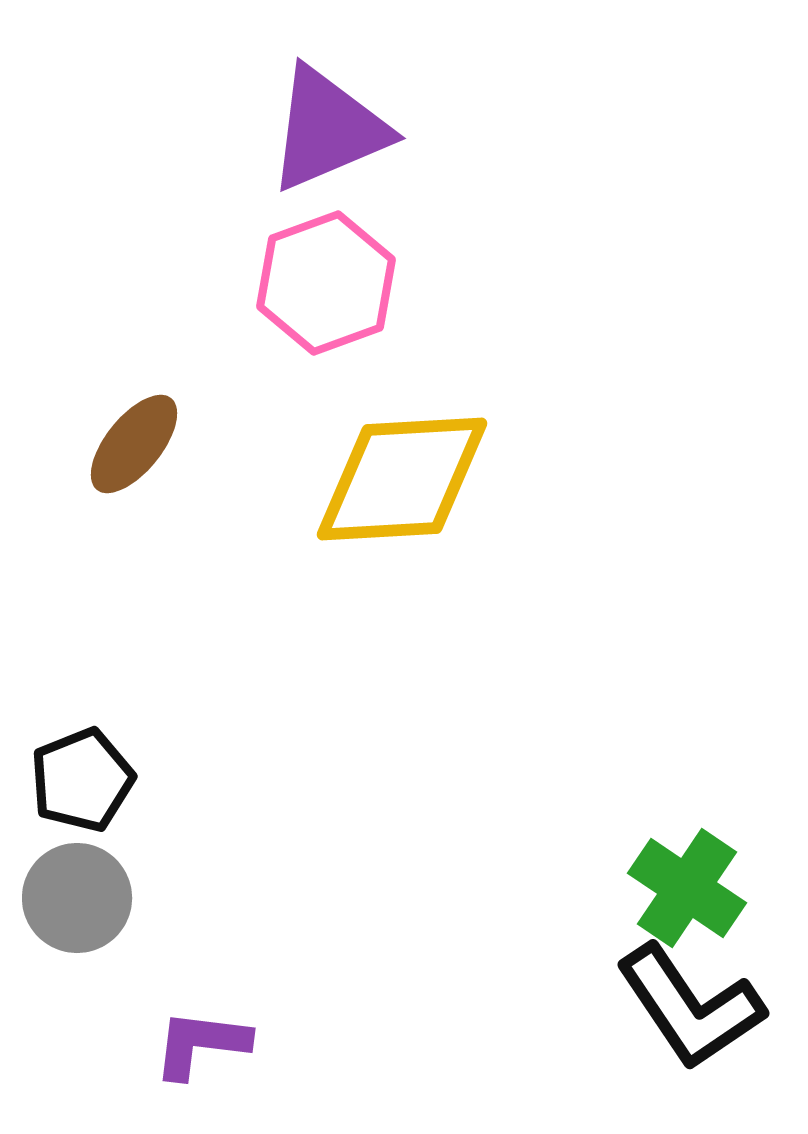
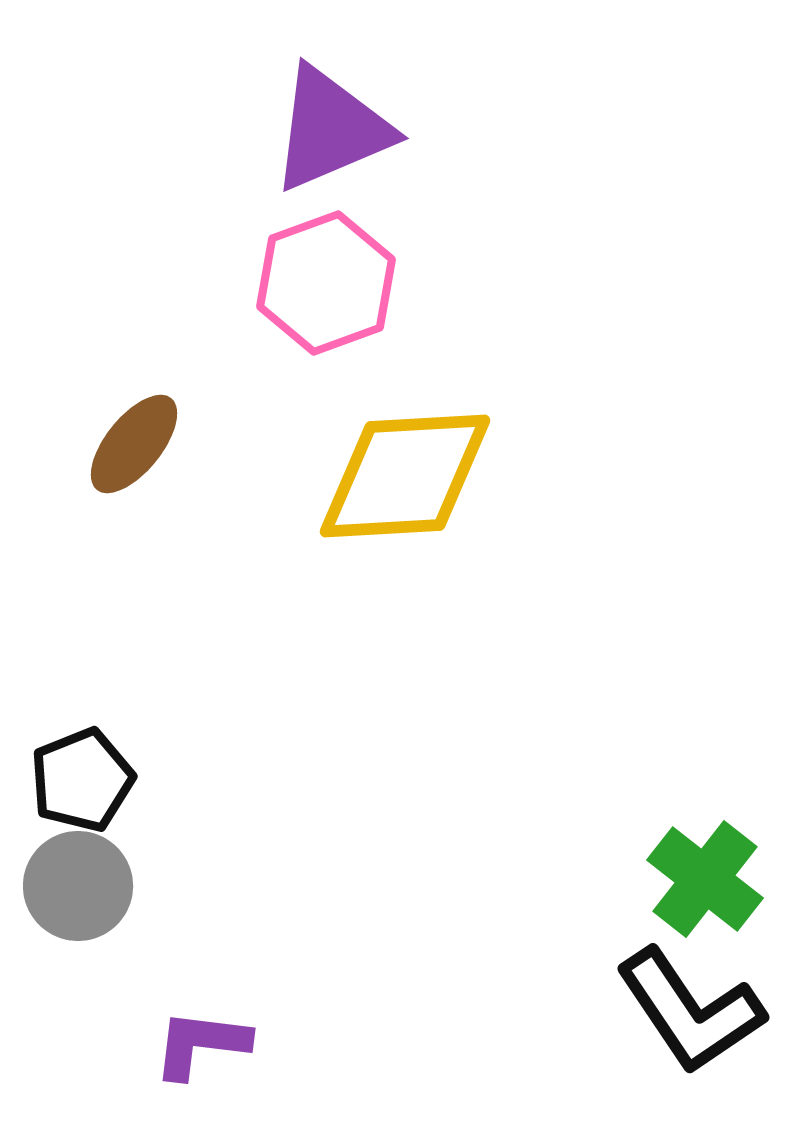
purple triangle: moved 3 px right
yellow diamond: moved 3 px right, 3 px up
green cross: moved 18 px right, 9 px up; rotated 4 degrees clockwise
gray circle: moved 1 px right, 12 px up
black L-shape: moved 4 px down
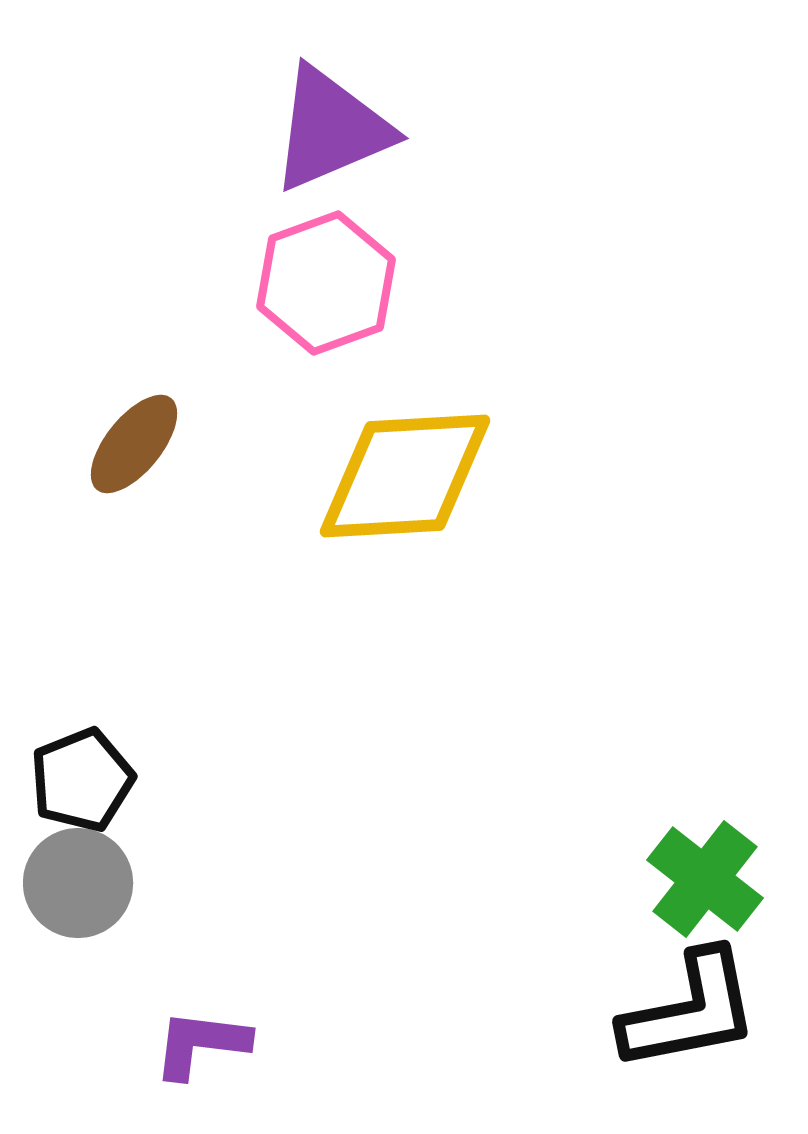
gray circle: moved 3 px up
black L-shape: rotated 67 degrees counterclockwise
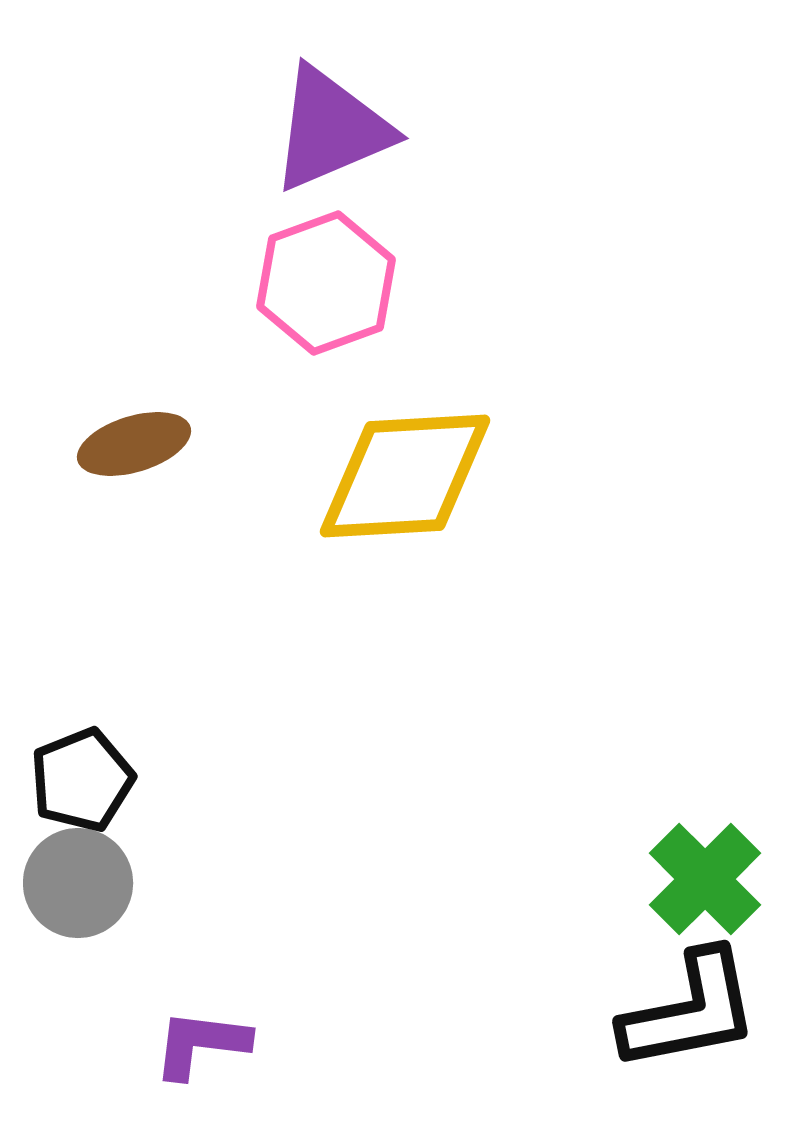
brown ellipse: rotated 34 degrees clockwise
green cross: rotated 7 degrees clockwise
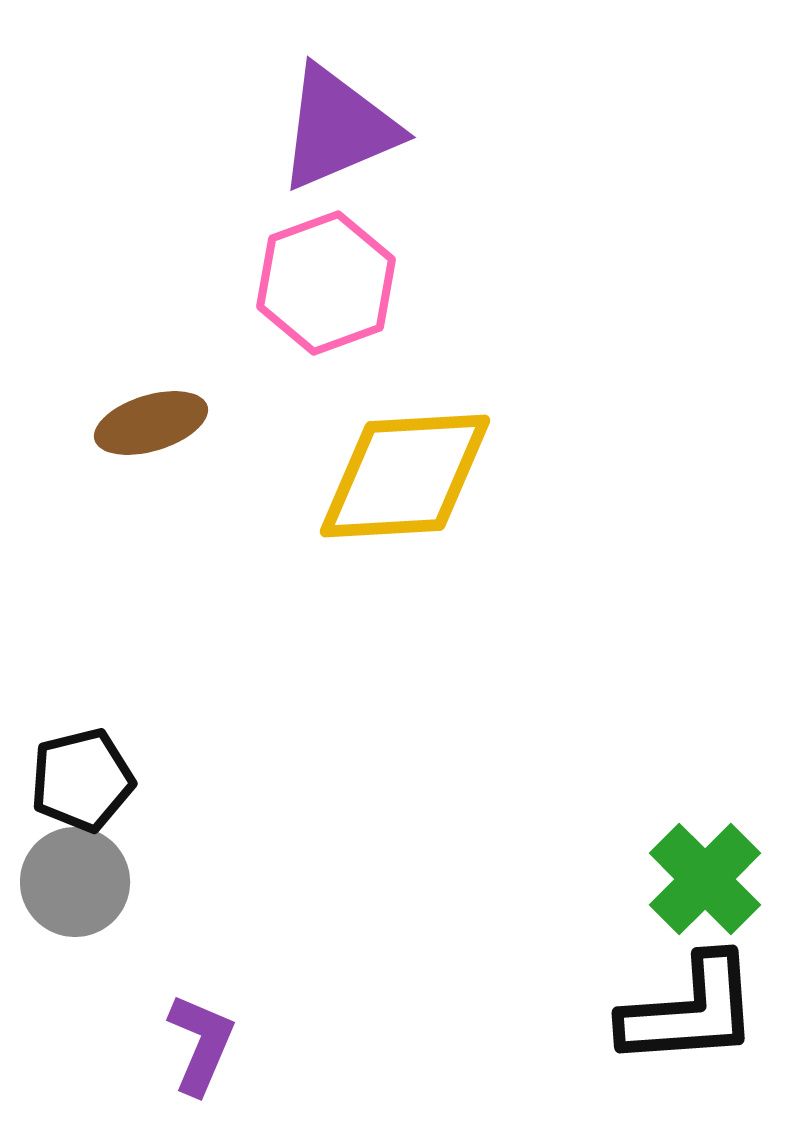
purple triangle: moved 7 px right, 1 px up
brown ellipse: moved 17 px right, 21 px up
black pentagon: rotated 8 degrees clockwise
gray circle: moved 3 px left, 1 px up
black L-shape: rotated 7 degrees clockwise
purple L-shape: rotated 106 degrees clockwise
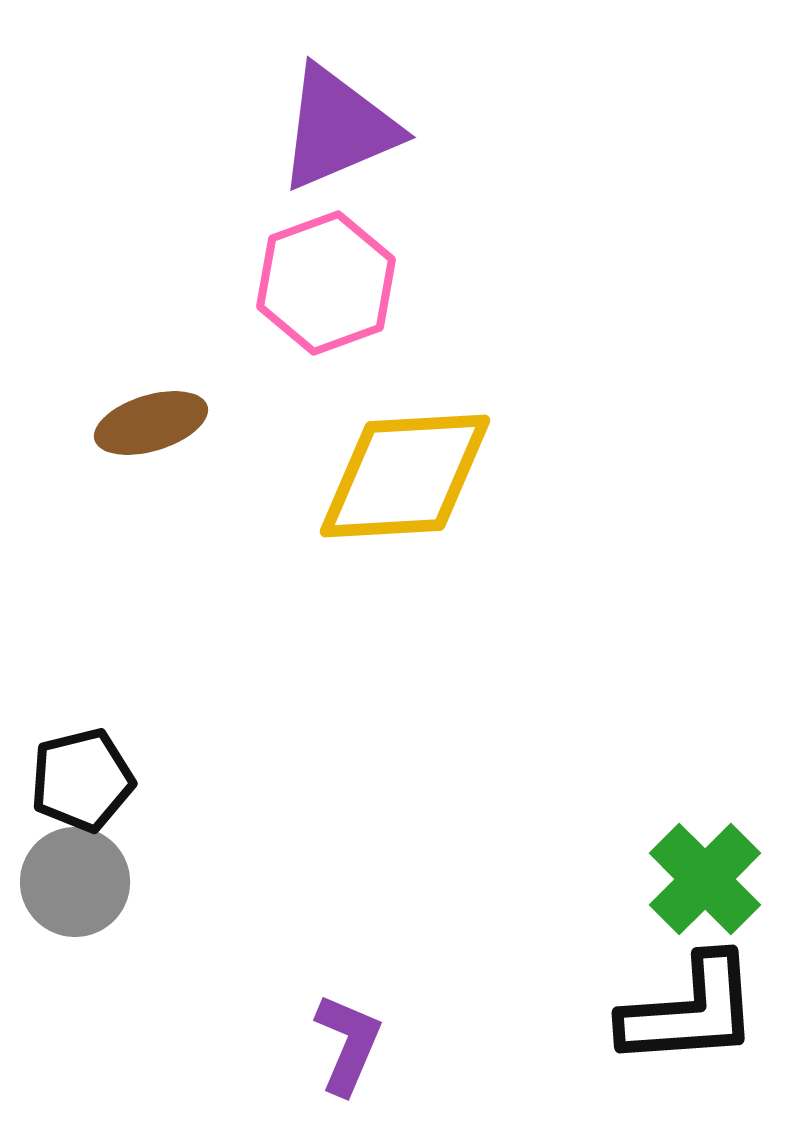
purple L-shape: moved 147 px right
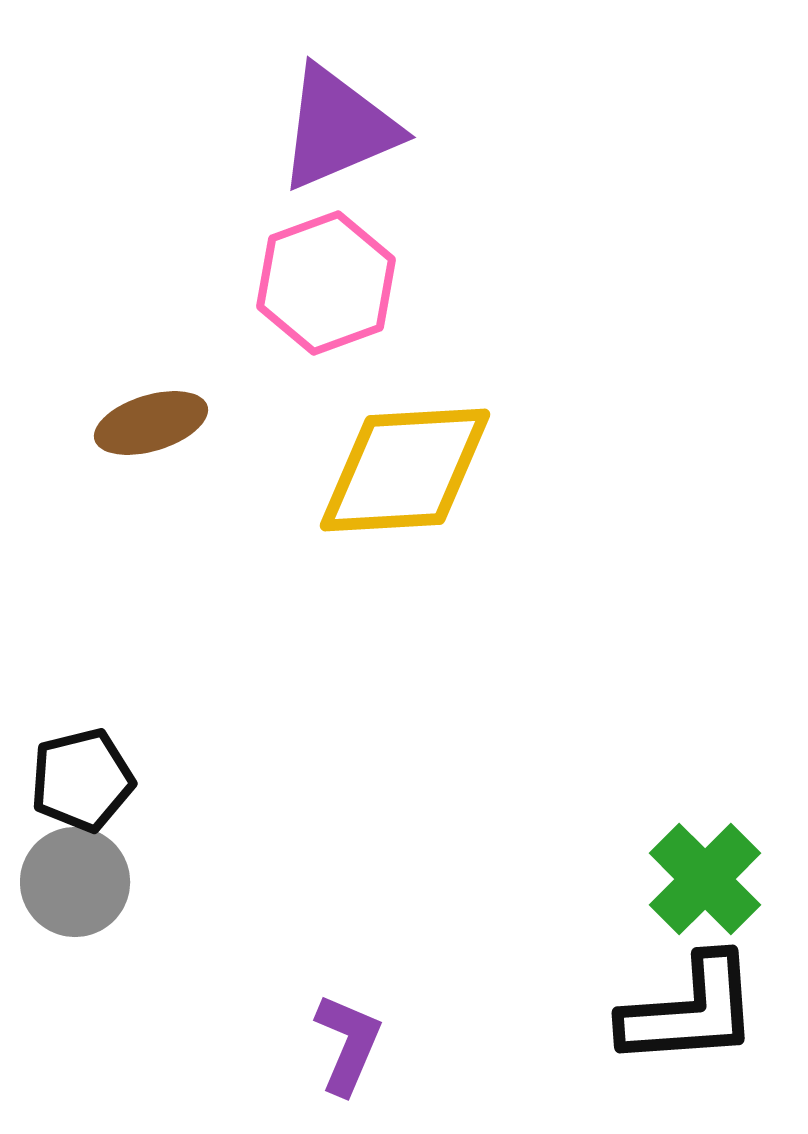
yellow diamond: moved 6 px up
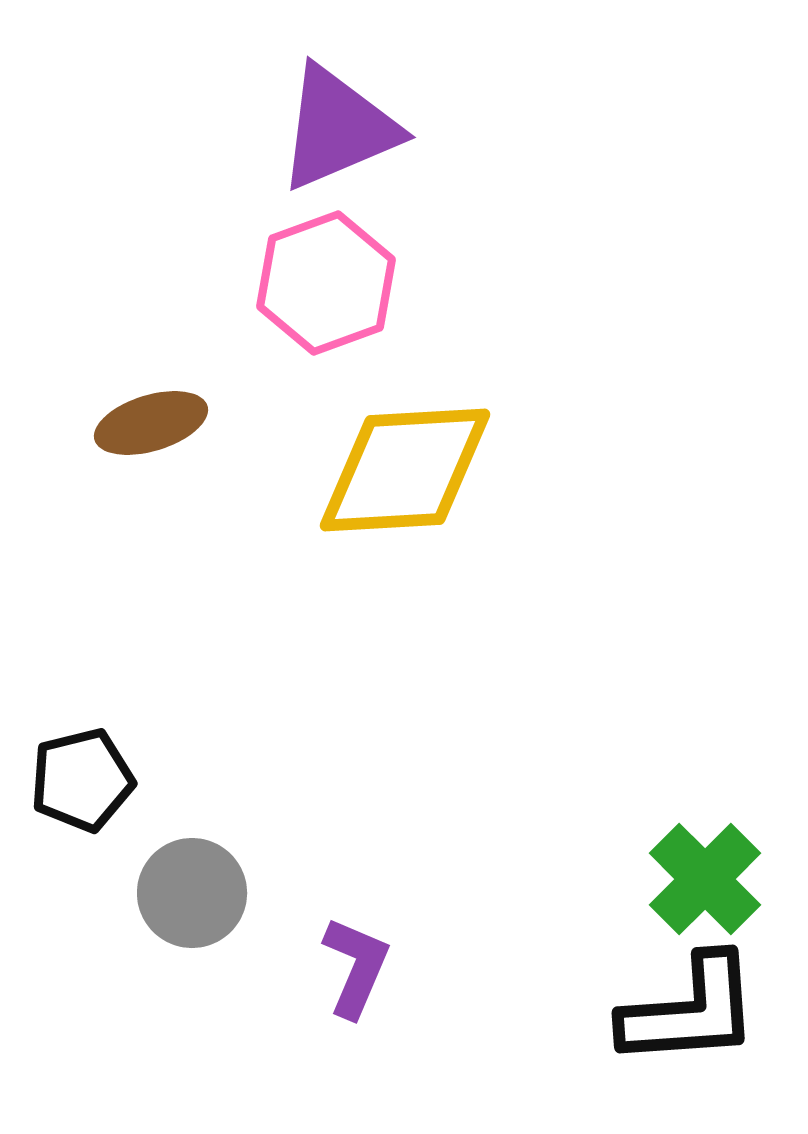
gray circle: moved 117 px right, 11 px down
purple L-shape: moved 8 px right, 77 px up
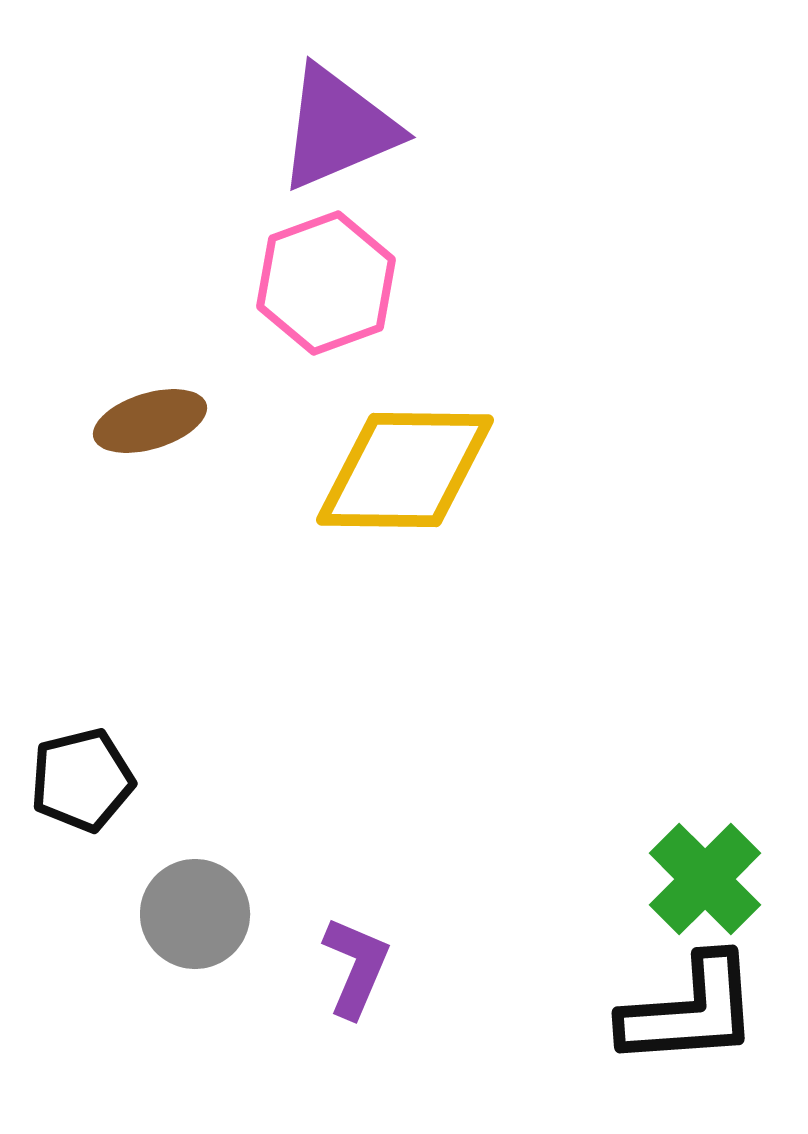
brown ellipse: moved 1 px left, 2 px up
yellow diamond: rotated 4 degrees clockwise
gray circle: moved 3 px right, 21 px down
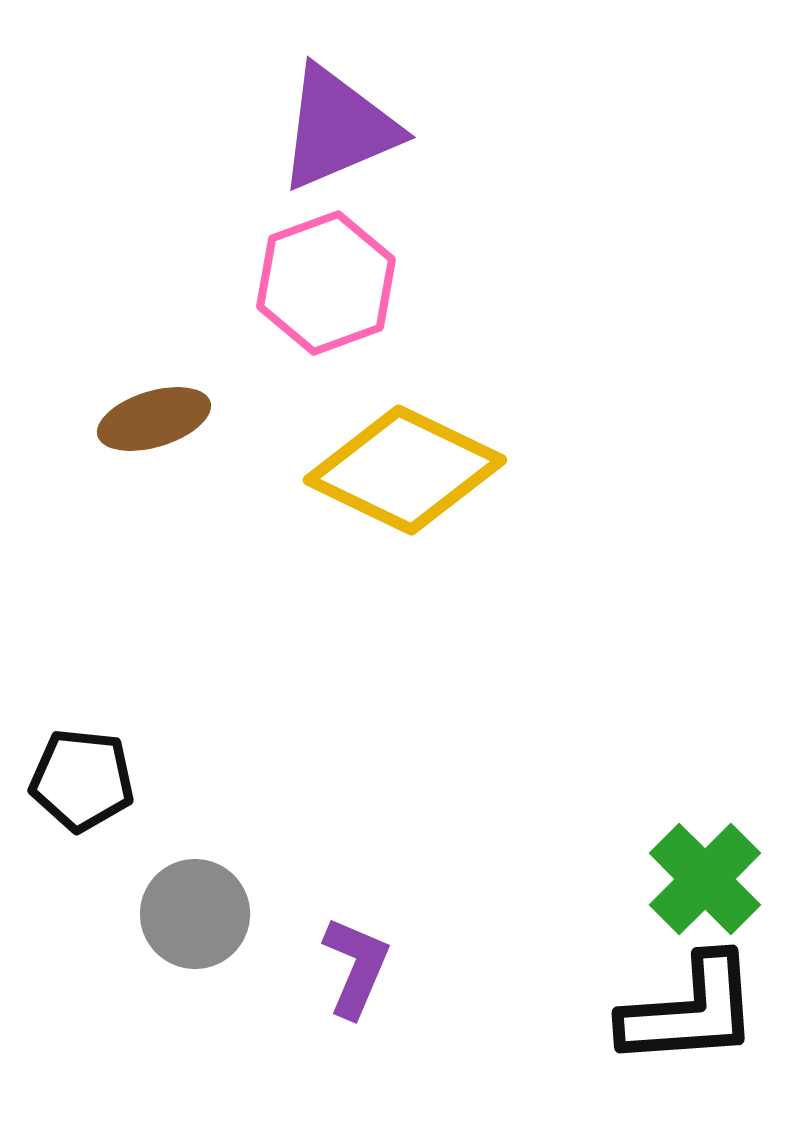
brown ellipse: moved 4 px right, 2 px up
yellow diamond: rotated 25 degrees clockwise
black pentagon: rotated 20 degrees clockwise
